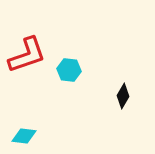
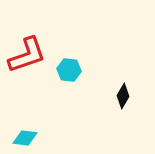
cyan diamond: moved 1 px right, 2 px down
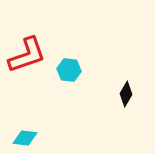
black diamond: moved 3 px right, 2 px up
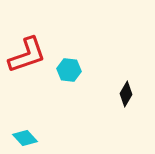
cyan diamond: rotated 40 degrees clockwise
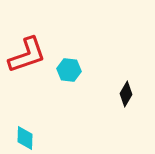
cyan diamond: rotated 45 degrees clockwise
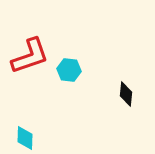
red L-shape: moved 3 px right, 1 px down
black diamond: rotated 25 degrees counterclockwise
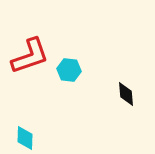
black diamond: rotated 10 degrees counterclockwise
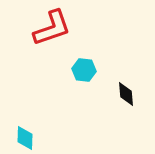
red L-shape: moved 22 px right, 28 px up
cyan hexagon: moved 15 px right
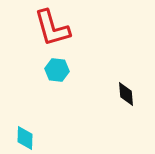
red L-shape: rotated 93 degrees clockwise
cyan hexagon: moved 27 px left
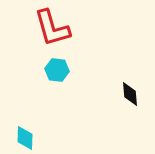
black diamond: moved 4 px right
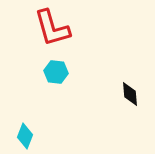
cyan hexagon: moved 1 px left, 2 px down
cyan diamond: moved 2 px up; rotated 20 degrees clockwise
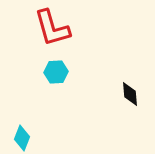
cyan hexagon: rotated 10 degrees counterclockwise
cyan diamond: moved 3 px left, 2 px down
